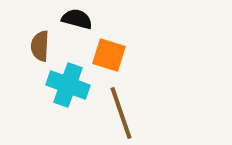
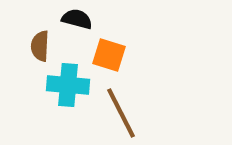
cyan cross: rotated 15 degrees counterclockwise
brown line: rotated 8 degrees counterclockwise
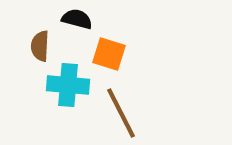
orange square: moved 1 px up
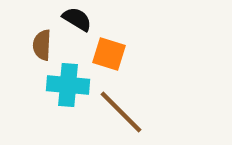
black semicircle: rotated 16 degrees clockwise
brown semicircle: moved 2 px right, 1 px up
brown line: moved 1 px up; rotated 18 degrees counterclockwise
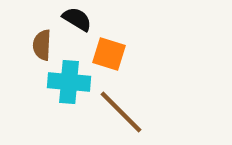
cyan cross: moved 1 px right, 3 px up
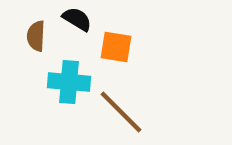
brown semicircle: moved 6 px left, 9 px up
orange square: moved 7 px right, 7 px up; rotated 8 degrees counterclockwise
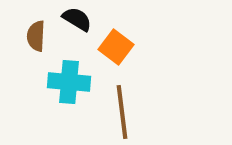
orange square: rotated 28 degrees clockwise
brown line: moved 1 px right; rotated 38 degrees clockwise
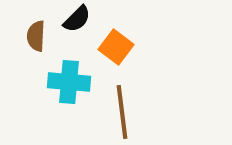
black semicircle: rotated 104 degrees clockwise
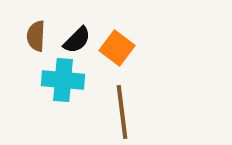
black semicircle: moved 21 px down
orange square: moved 1 px right, 1 px down
cyan cross: moved 6 px left, 2 px up
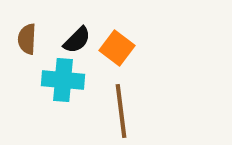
brown semicircle: moved 9 px left, 3 px down
brown line: moved 1 px left, 1 px up
